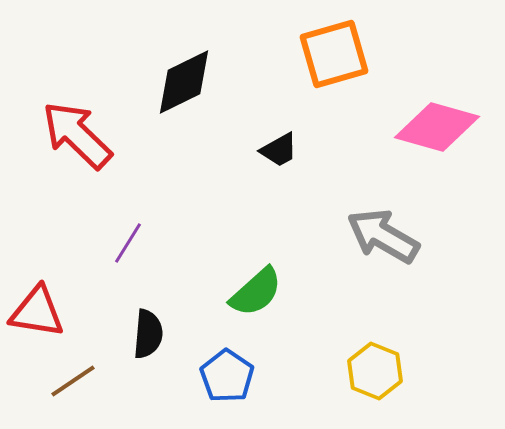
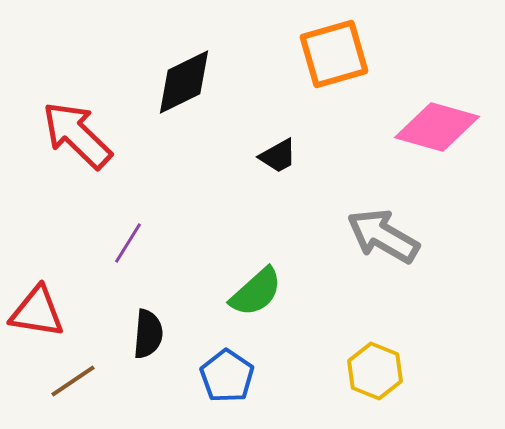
black trapezoid: moved 1 px left, 6 px down
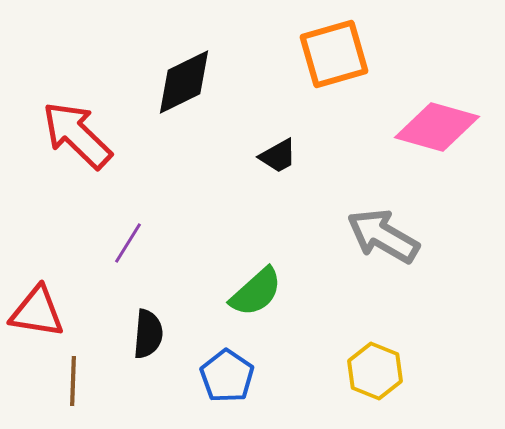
brown line: rotated 54 degrees counterclockwise
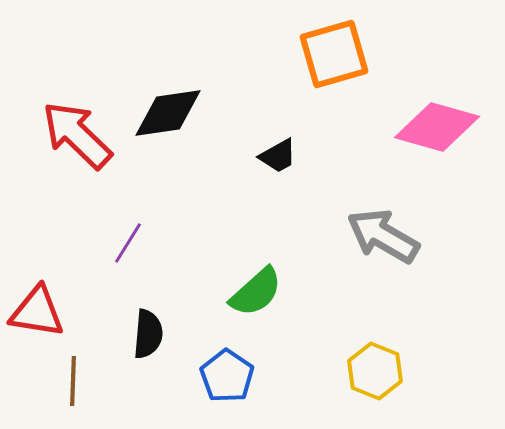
black diamond: moved 16 px left, 31 px down; rotated 18 degrees clockwise
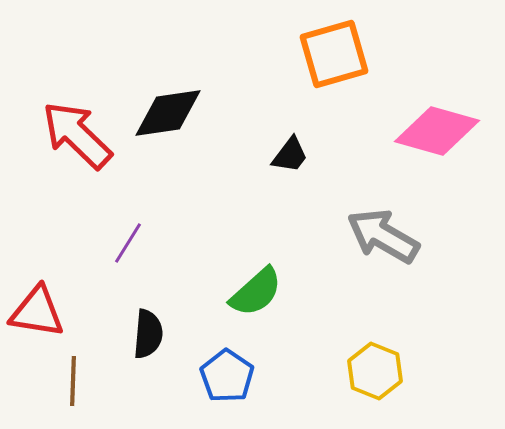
pink diamond: moved 4 px down
black trapezoid: moved 12 px right, 1 px up; rotated 24 degrees counterclockwise
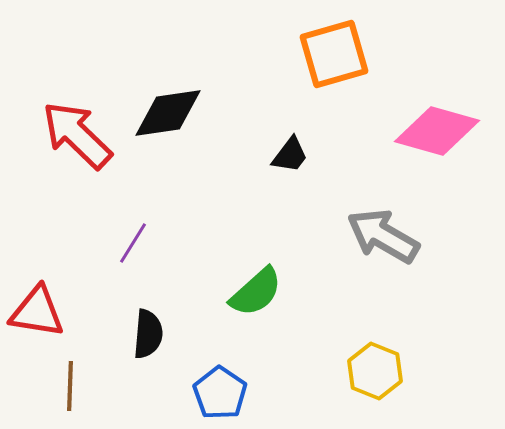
purple line: moved 5 px right
blue pentagon: moved 7 px left, 17 px down
brown line: moved 3 px left, 5 px down
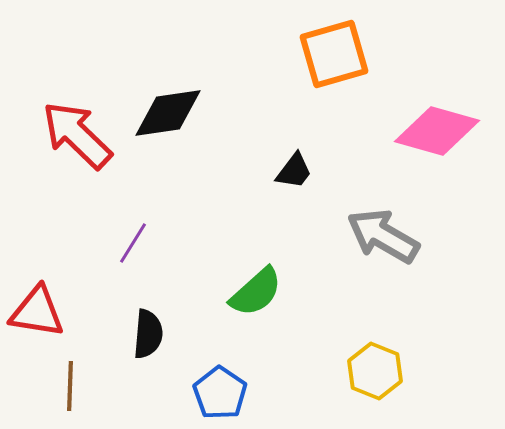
black trapezoid: moved 4 px right, 16 px down
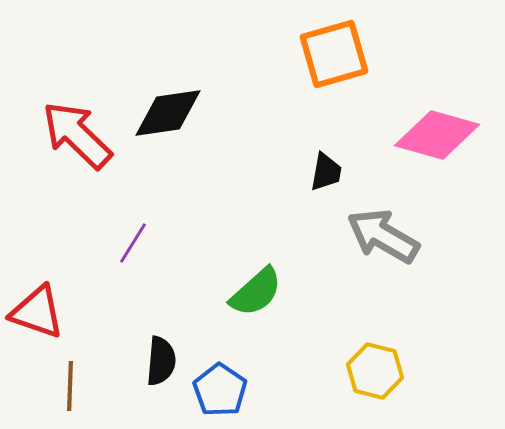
pink diamond: moved 4 px down
black trapezoid: moved 32 px right, 1 px down; rotated 27 degrees counterclockwise
red triangle: rotated 10 degrees clockwise
black semicircle: moved 13 px right, 27 px down
yellow hexagon: rotated 8 degrees counterclockwise
blue pentagon: moved 3 px up
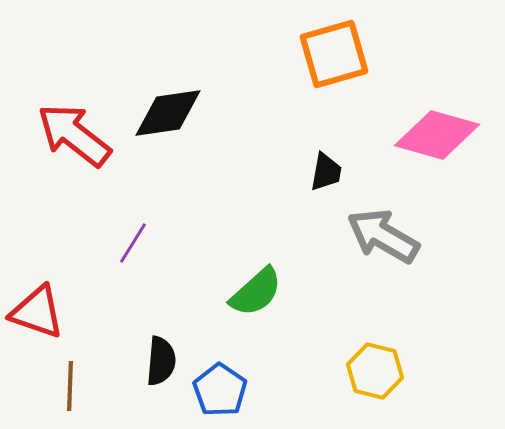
red arrow: moved 3 px left; rotated 6 degrees counterclockwise
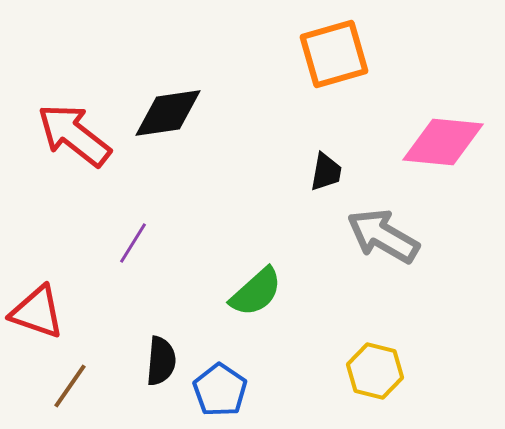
pink diamond: moved 6 px right, 7 px down; rotated 10 degrees counterclockwise
brown line: rotated 33 degrees clockwise
